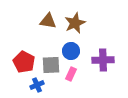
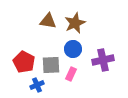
blue circle: moved 2 px right, 2 px up
purple cross: rotated 10 degrees counterclockwise
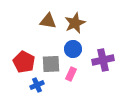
gray square: moved 1 px up
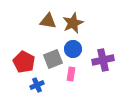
brown star: moved 2 px left
gray square: moved 2 px right, 5 px up; rotated 18 degrees counterclockwise
pink rectangle: rotated 16 degrees counterclockwise
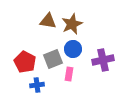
brown star: moved 1 px left, 1 px down
red pentagon: moved 1 px right
pink rectangle: moved 2 px left
blue cross: rotated 16 degrees clockwise
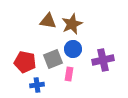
red pentagon: rotated 15 degrees counterclockwise
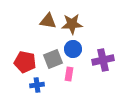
brown star: rotated 20 degrees clockwise
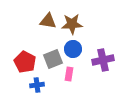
red pentagon: rotated 15 degrees clockwise
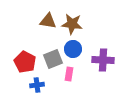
brown star: rotated 10 degrees clockwise
purple cross: rotated 15 degrees clockwise
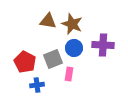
brown star: rotated 15 degrees clockwise
blue circle: moved 1 px right, 1 px up
purple cross: moved 15 px up
